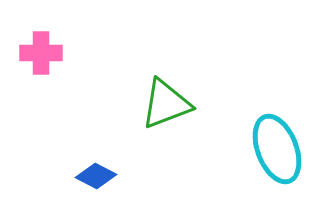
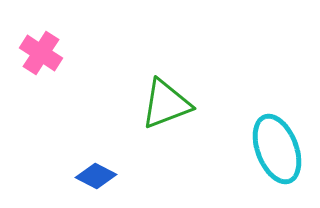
pink cross: rotated 33 degrees clockwise
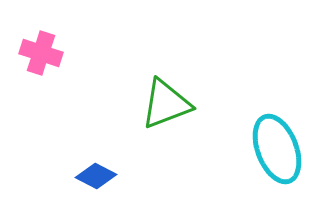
pink cross: rotated 15 degrees counterclockwise
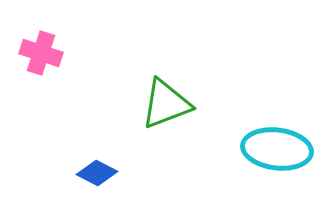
cyan ellipse: rotated 62 degrees counterclockwise
blue diamond: moved 1 px right, 3 px up
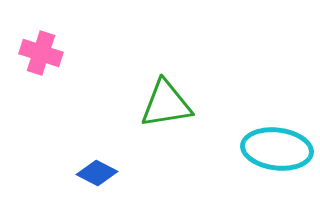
green triangle: rotated 12 degrees clockwise
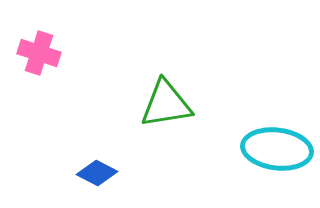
pink cross: moved 2 px left
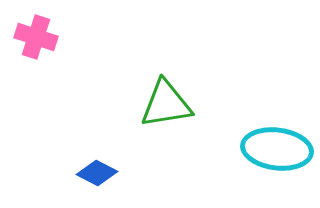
pink cross: moved 3 px left, 16 px up
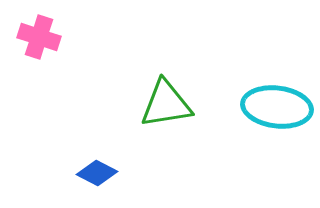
pink cross: moved 3 px right
cyan ellipse: moved 42 px up
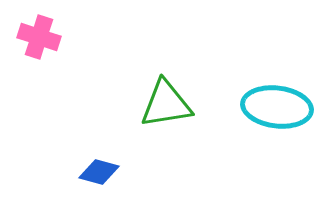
blue diamond: moved 2 px right, 1 px up; rotated 12 degrees counterclockwise
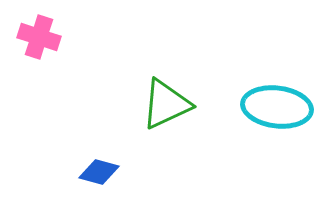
green triangle: rotated 16 degrees counterclockwise
